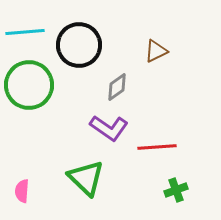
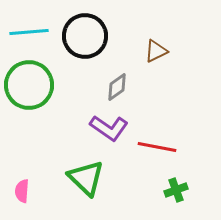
cyan line: moved 4 px right
black circle: moved 6 px right, 9 px up
red line: rotated 15 degrees clockwise
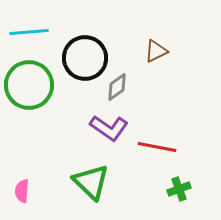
black circle: moved 22 px down
green triangle: moved 5 px right, 4 px down
green cross: moved 3 px right, 1 px up
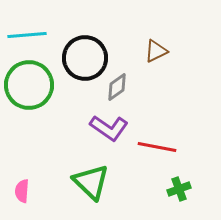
cyan line: moved 2 px left, 3 px down
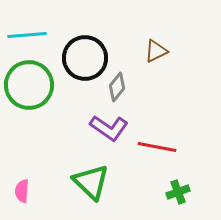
gray diamond: rotated 16 degrees counterclockwise
green cross: moved 1 px left, 3 px down
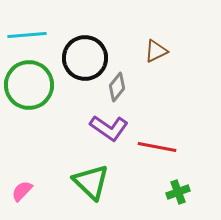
pink semicircle: rotated 40 degrees clockwise
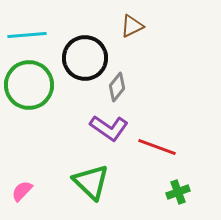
brown triangle: moved 24 px left, 25 px up
red line: rotated 9 degrees clockwise
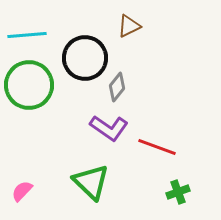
brown triangle: moved 3 px left
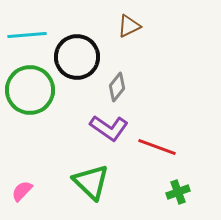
black circle: moved 8 px left, 1 px up
green circle: moved 1 px right, 5 px down
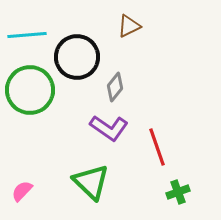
gray diamond: moved 2 px left
red line: rotated 51 degrees clockwise
